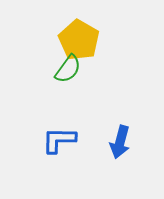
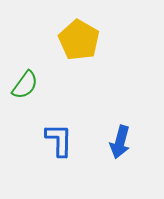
green semicircle: moved 43 px left, 16 px down
blue L-shape: rotated 90 degrees clockwise
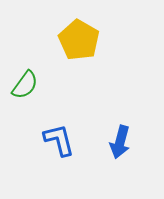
blue L-shape: rotated 15 degrees counterclockwise
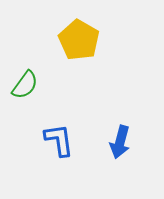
blue L-shape: rotated 6 degrees clockwise
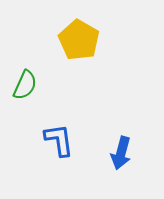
green semicircle: rotated 12 degrees counterclockwise
blue arrow: moved 1 px right, 11 px down
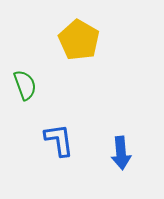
green semicircle: rotated 44 degrees counterclockwise
blue arrow: rotated 20 degrees counterclockwise
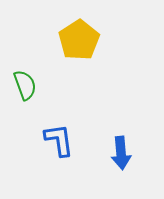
yellow pentagon: rotated 9 degrees clockwise
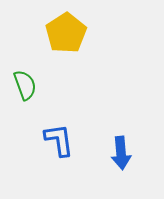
yellow pentagon: moved 13 px left, 7 px up
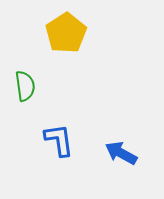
green semicircle: moved 1 px down; rotated 12 degrees clockwise
blue arrow: rotated 124 degrees clockwise
